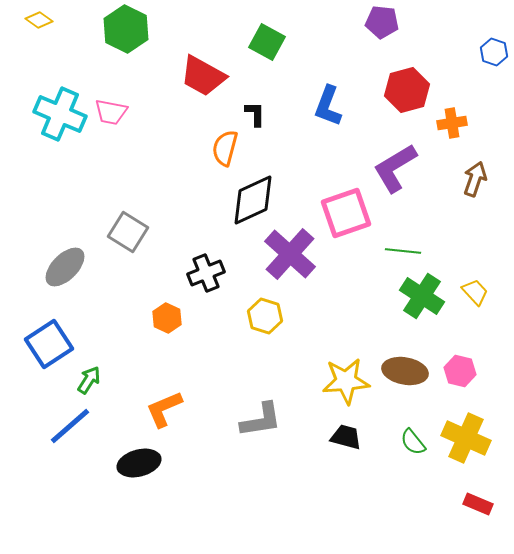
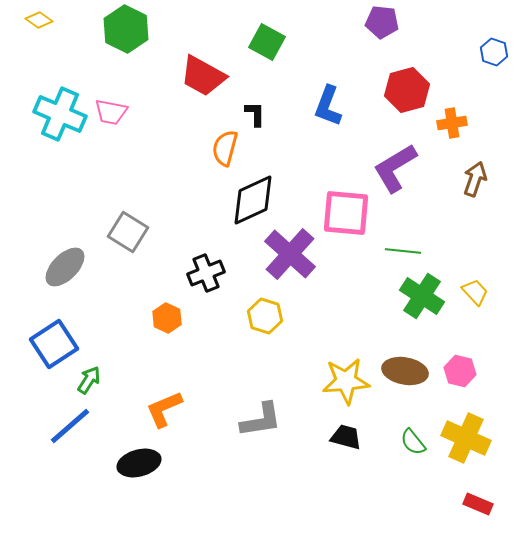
pink square: rotated 24 degrees clockwise
blue square: moved 5 px right
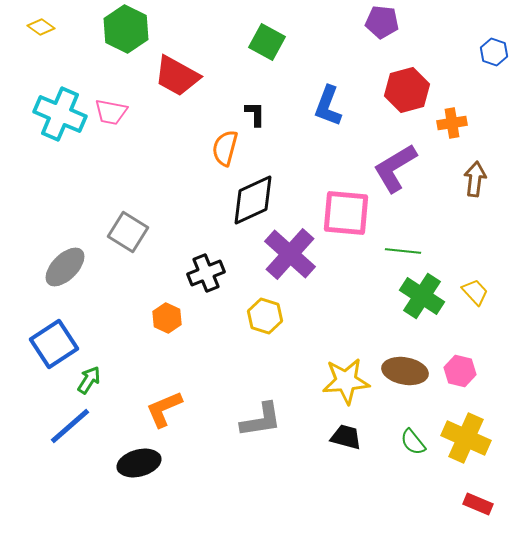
yellow diamond: moved 2 px right, 7 px down
red trapezoid: moved 26 px left
brown arrow: rotated 12 degrees counterclockwise
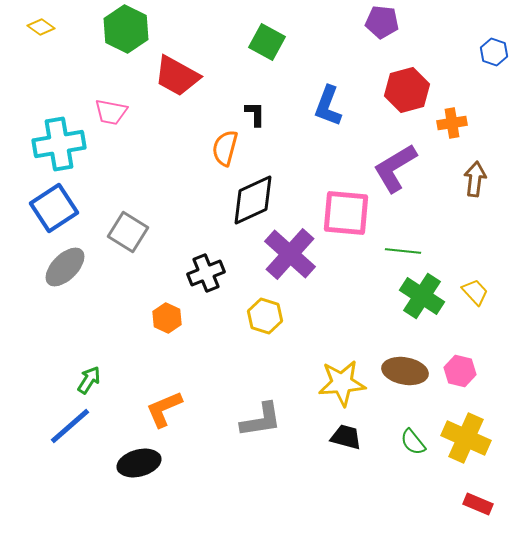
cyan cross: moved 1 px left, 30 px down; rotated 33 degrees counterclockwise
blue square: moved 136 px up
yellow star: moved 4 px left, 2 px down
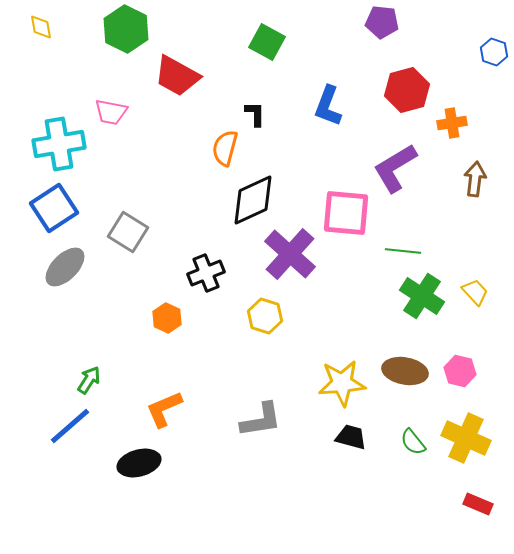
yellow diamond: rotated 44 degrees clockwise
black trapezoid: moved 5 px right
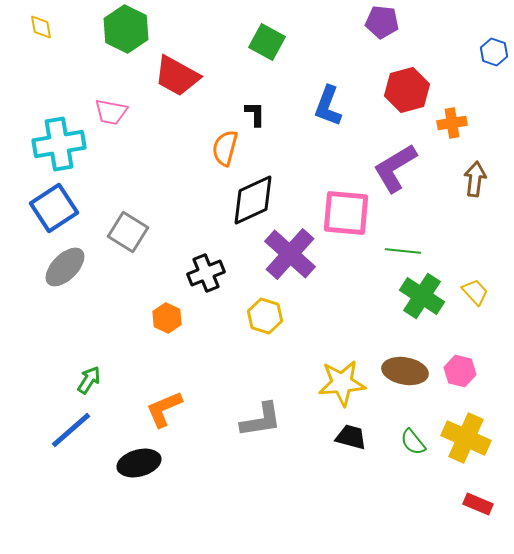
blue line: moved 1 px right, 4 px down
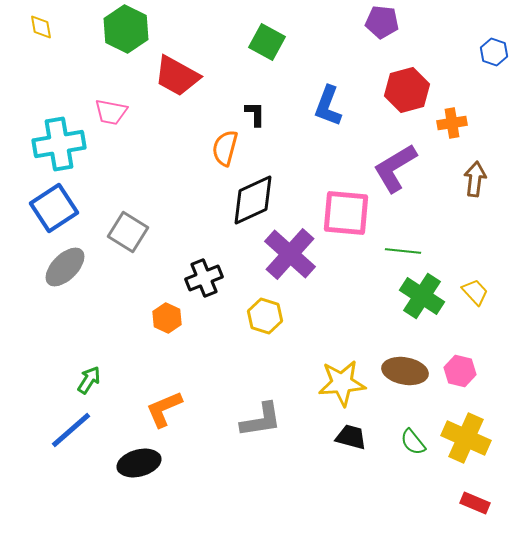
black cross: moved 2 px left, 5 px down
red rectangle: moved 3 px left, 1 px up
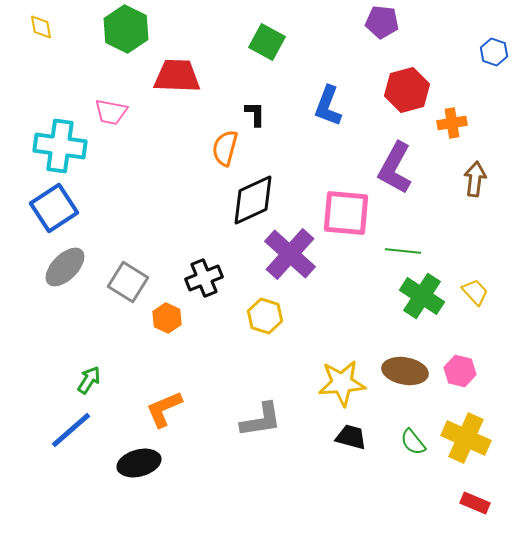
red trapezoid: rotated 153 degrees clockwise
cyan cross: moved 1 px right, 2 px down; rotated 18 degrees clockwise
purple L-shape: rotated 30 degrees counterclockwise
gray square: moved 50 px down
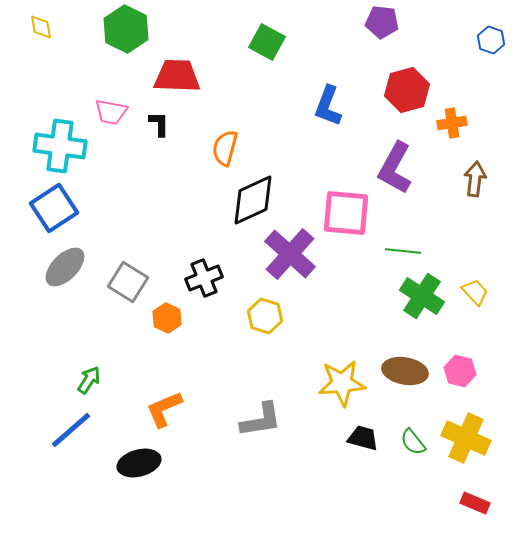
blue hexagon: moved 3 px left, 12 px up
black L-shape: moved 96 px left, 10 px down
black trapezoid: moved 12 px right, 1 px down
